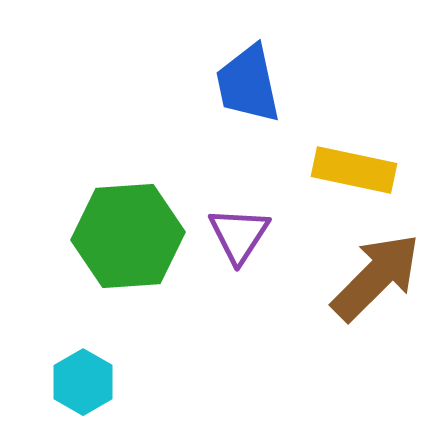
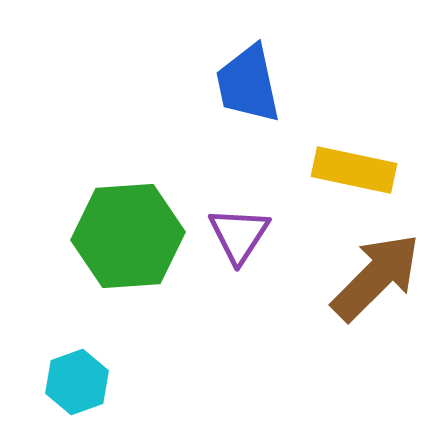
cyan hexagon: moved 6 px left; rotated 10 degrees clockwise
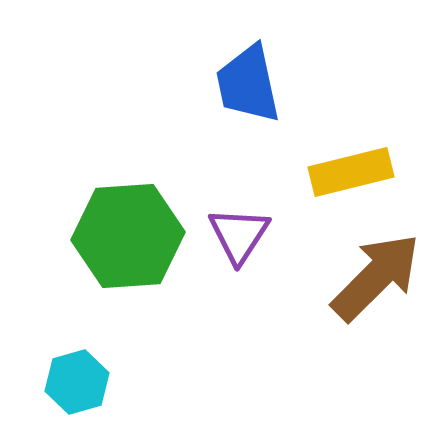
yellow rectangle: moved 3 px left, 2 px down; rotated 26 degrees counterclockwise
cyan hexagon: rotated 4 degrees clockwise
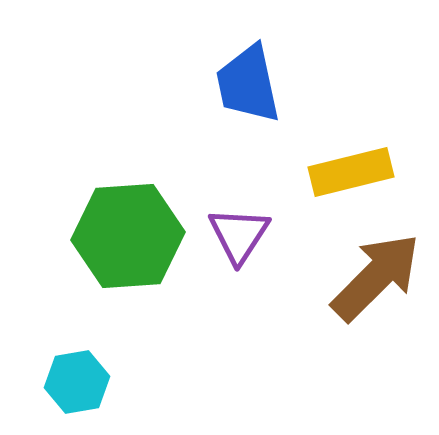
cyan hexagon: rotated 6 degrees clockwise
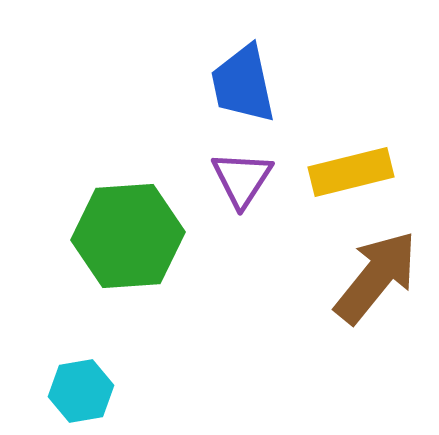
blue trapezoid: moved 5 px left
purple triangle: moved 3 px right, 56 px up
brown arrow: rotated 6 degrees counterclockwise
cyan hexagon: moved 4 px right, 9 px down
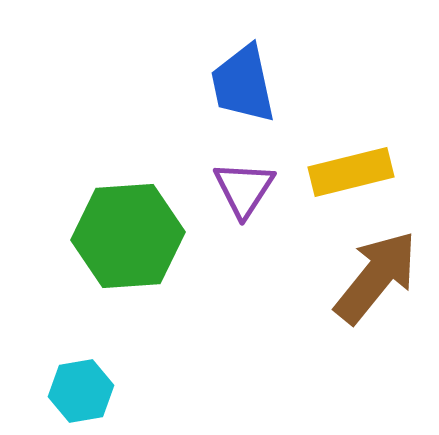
purple triangle: moved 2 px right, 10 px down
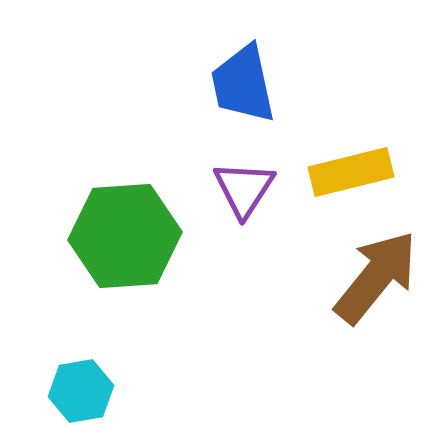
green hexagon: moved 3 px left
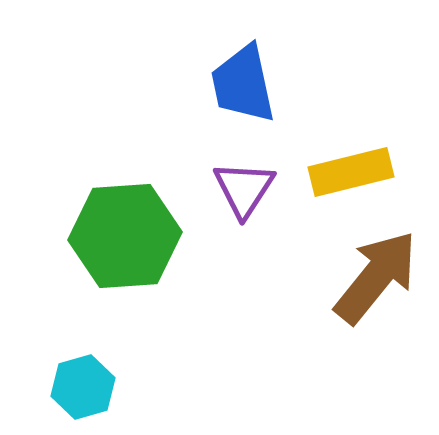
cyan hexagon: moved 2 px right, 4 px up; rotated 6 degrees counterclockwise
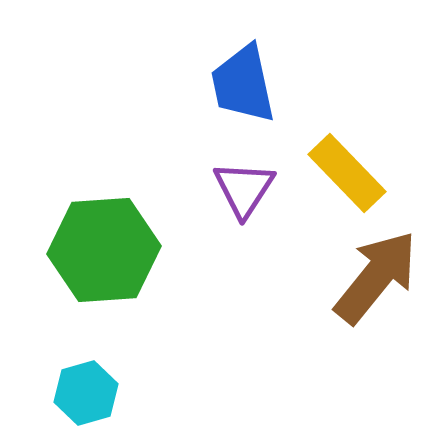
yellow rectangle: moved 4 px left, 1 px down; rotated 60 degrees clockwise
green hexagon: moved 21 px left, 14 px down
cyan hexagon: moved 3 px right, 6 px down
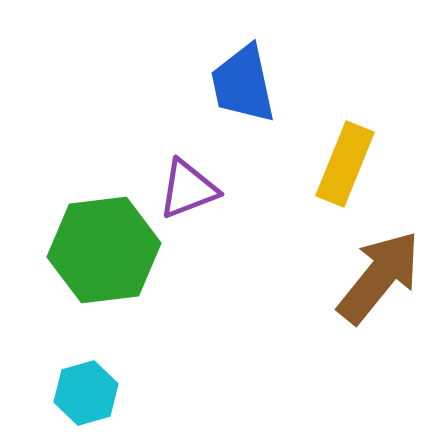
yellow rectangle: moved 2 px left, 9 px up; rotated 66 degrees clockwise
purple triangle: moved 56 px left; rotated 36 degrees clockwise
green hexagon: rotated 3 degrees counterclockwise
brown arrow: moved 3 px right
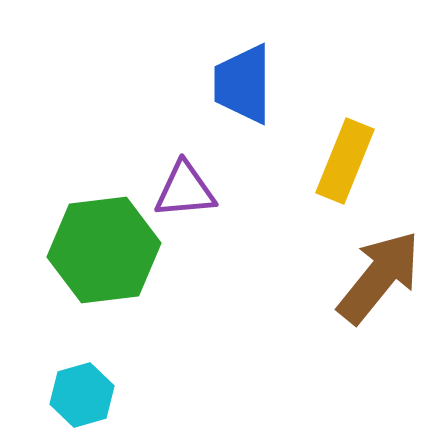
blue trapezoid: rotated 12 degrees clockwise
yellow rectangle: moved 3 px up
purple triangle: moved 3 px left, 1 px down; rotated 16 degrees clockwise
cyan hexagon: moved 4 px left, 2 px down
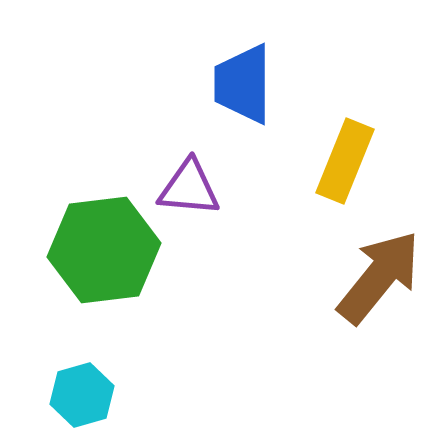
purple triangle: moved 4 px right, 2 px up; rotated 10 degrees clockwise
